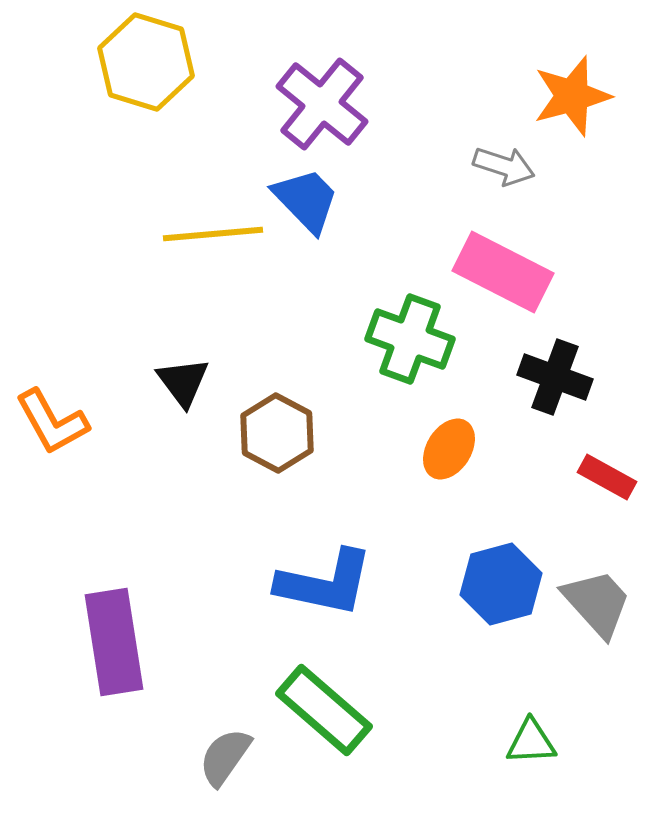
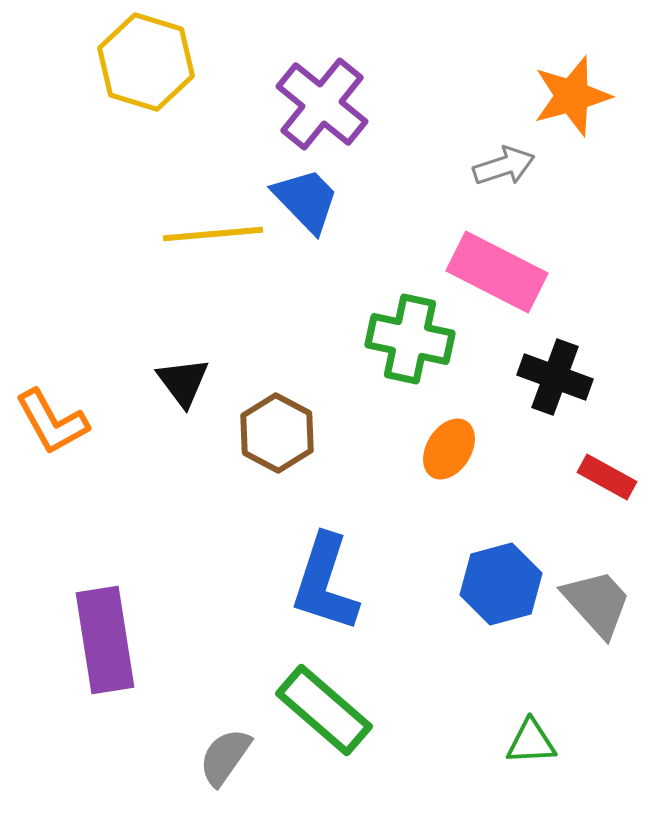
gray arrow: rotated 36 degrees counterclockwise
pink rectangle: moved 6 px left
green cross: rotated 8 degrees counterclockwise
blue L-shape: rotated 96 degrees clockwise
purple rectangle: moved 9 px left, 2 px up
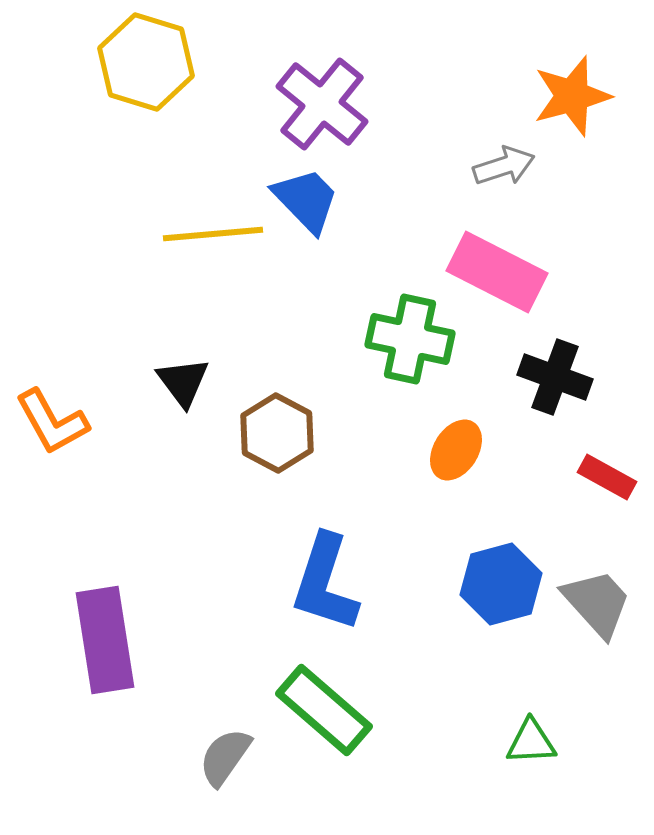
orange ellipse: moved 7 px right, 1 px down
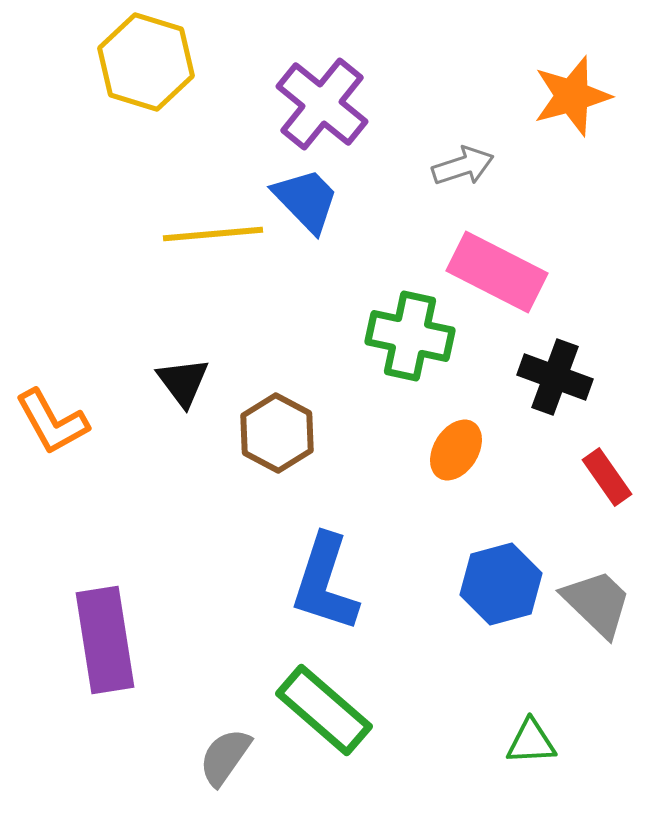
gray arrow: moved 41 px left
green cross: moved 3 px up
red rectangle: rotated 26 degrees clockwise
gray trapezoid: rotated 4 degrees counterclockwise
